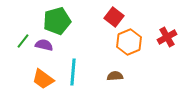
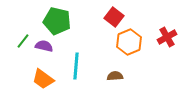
green pentagon: rotated 28 degrees clockwise
purple semicircle: moved 1 px down
cyan line: moved 3 px right, 6 px up
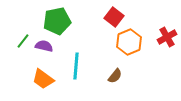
green pentagon: rotated 24 degrees counterclockwise
brown semicircle: rotated 133 degrees clockwise
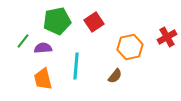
red square: moved 20 px left, 5 px down; rotated 18 degrees clockwise
orange hexagon: moved 1 px right, 5 px down; rotated 10 degrees clockwise
purple semicircle: moved 1 px left, 2 px down; rotated 18 degrees counterclockwise
orange trapezoid: rotated 40 degrees clockwise
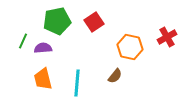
green line: rotated 14 degrees counterclockwise
orange hexagon: rotated 25 degrees clockwise
cyan line: moved 1 px right, 17 px down
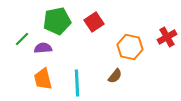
green line: moved 1 px left, 2 px up; rotated 21 degrees clockwise
cyan line: rotated 8 degrees counterclockwise
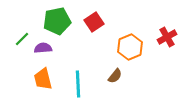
orange hexagon: rotated 25 degrees clockwise
cyan line: moved 1 px right, 1 px down
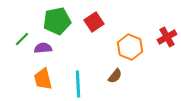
orange hexagon: rotated 15 degrees counterclockwise
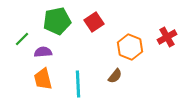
purple semicircle: moved 4 px down
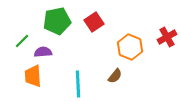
green line: moved 2 px down
orange trapezoid: moved 10 px left, 3 px up; rotated 10 degrees clockwise
